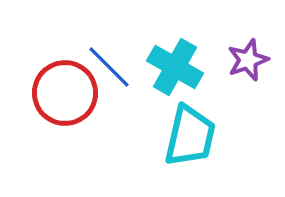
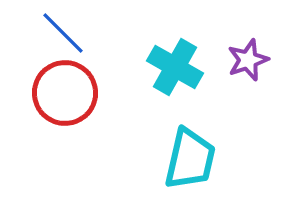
blue line: moved 46 px left, 34 px up
cyan trapezoid: moved 23 px down
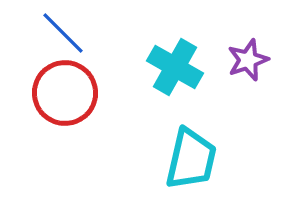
cyan trapezoid: moved 1 px right
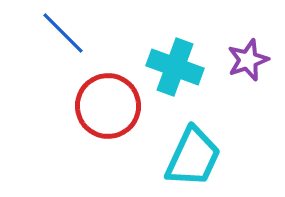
cyan cross: rotated 10 degrees counterclockwise
red circle: moved 43 px right, 13 px down
cyan trapezoid: moved 2 px right, 2 px up; rotated 12 degrees clockwise
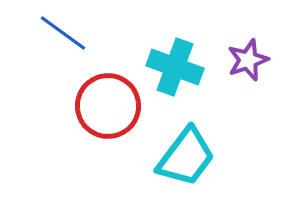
blue line: rotated 9 degrees counterclockwise
cyan trapezoid: moved 7 px left; rotated 12 degrees clockwise
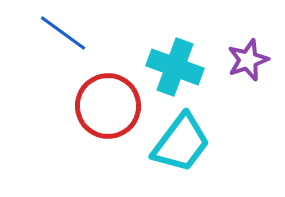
cyan trapezoid: moved 5 px left, 14 px up
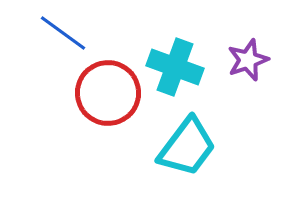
red circle: moved 13 px up
cyan trapezoid: moved 6 px right, 4 px down
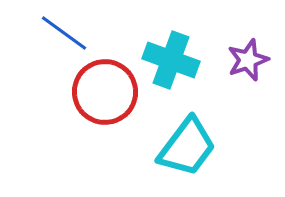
blue line: moved 1 px right
cyan cross: moved 4 px left, 7 px up
red circle: moved 3 px left, 1 px up
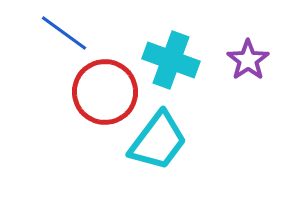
purple star: rotated 15 degrees counterclockwise
cyan trapezoid: moved 29 px left, 6 px up
